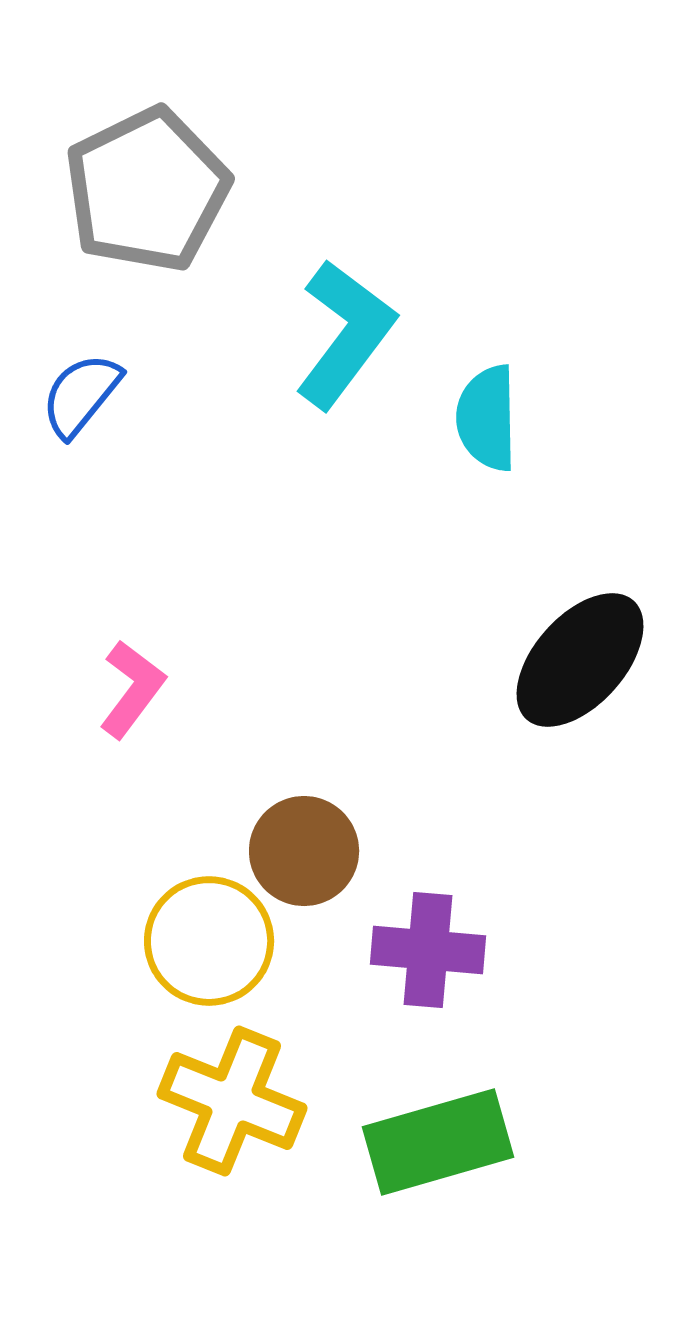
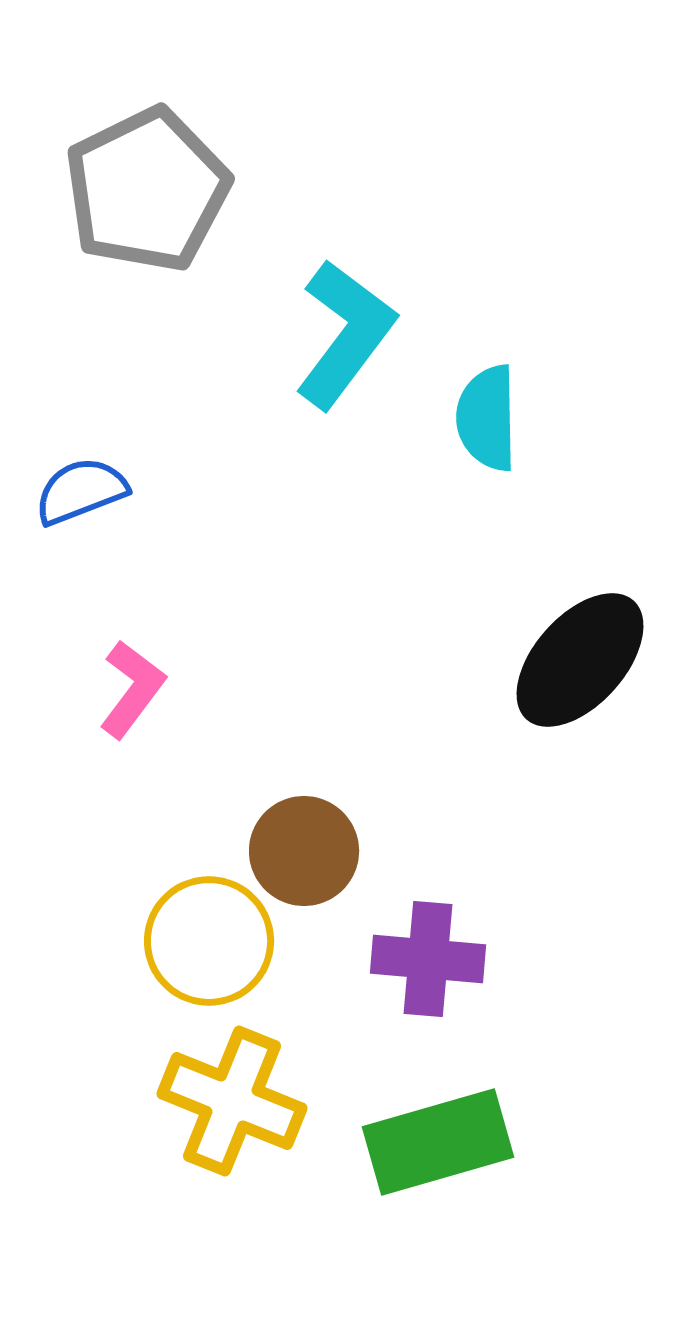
blue semicircle: moved 96 px down; rotated 30 degrees clockwise
purple cross: moved 9 px down
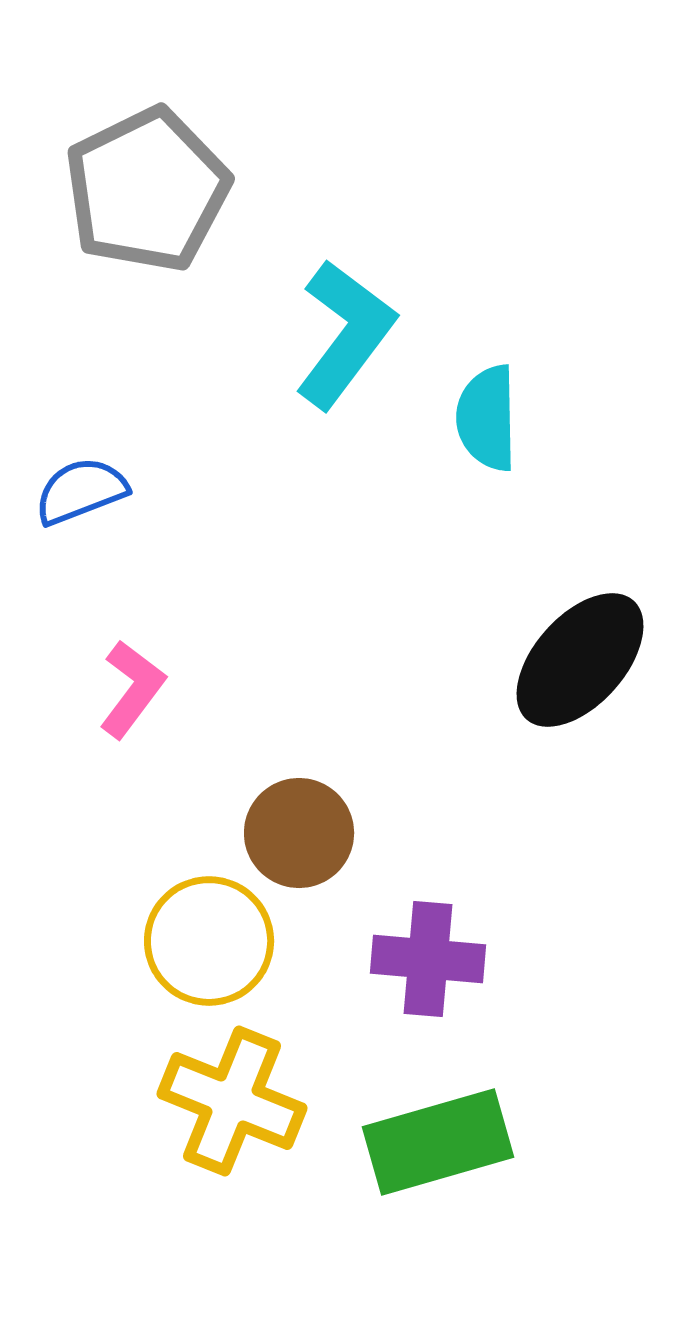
brown circle: moved 5 px left, 18 px up
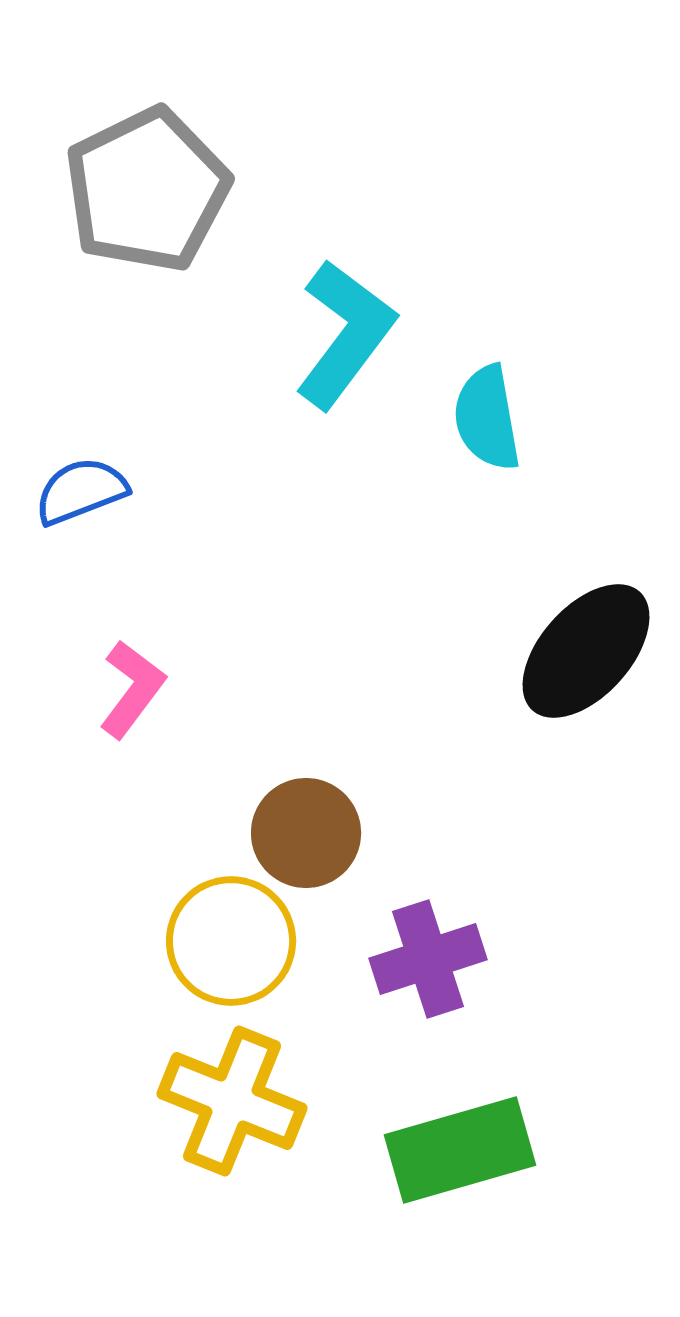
cyan semicircle: rotated 9 degrees counterclockwise
black ellipse: moved 6 px right, 9 px up
brown circle: moved 7 px right
yellow circle: moved 22 px right
purple cross: rotated 23 degrees counterclockwise
green rectangle: moved 22 px right, 8 px down
